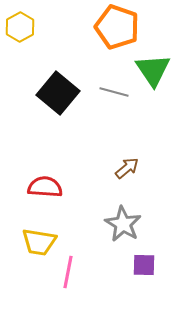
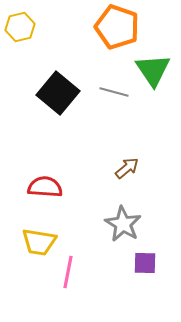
yellow hexagon: rotated 16 degrees clockwise
purple square: moved 1 px right, 2 px up
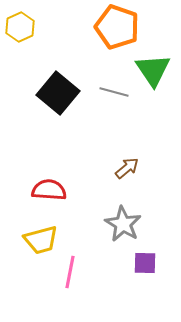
yellow hexagon: rotated 12 degrees counterclockwise
red semicircle: moved 4 px right, 3 px down
yellow trapezoid: moved 2 px right, 2 px up; rotated 24 degrees counterclockwise
pink line: moved 2 px right
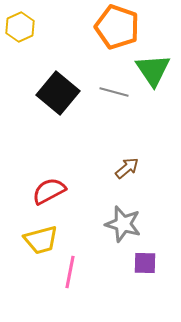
red semicircle: moved 1 px down; rotated 32 degrees counterclockwise
gray star: rotated 15 degrees counterclockwise
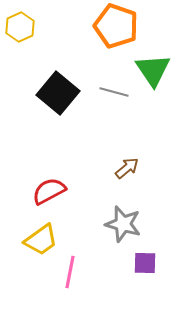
orange pentagon: moved 1 px left, 1 px up
yellow trapezoid: rotated 21 degrees counterclockwise
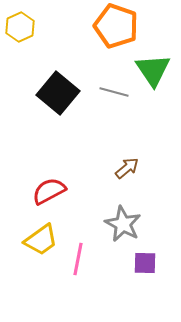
gray star: rotated 12 degrees clockwise
pink line: moved 8 px right, 13 px up
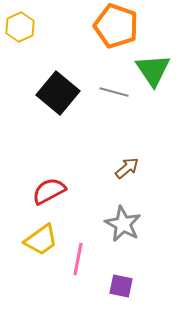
purple square: moved 24 px left, 23 px down; rotated 10 degrees clockwise
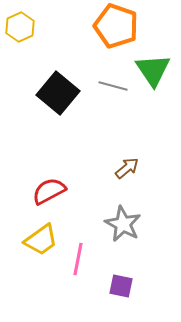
gray line: moved 1 px left, 6 px up
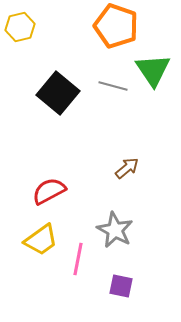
yellow hexagon: rotated 12 degrees clockwise
gray star: moved 8 px left, 6 px down
